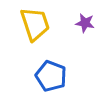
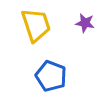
yellow trapezoid: moved 1 px right, 1 px down
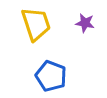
yellow trapezoid: moved 1 px up
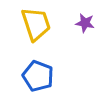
blue pentagon: moved 13 px left
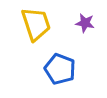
blue pentagon: moved 22 px right, 7 px up
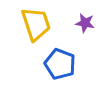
blue pentagon: moved 5 px up
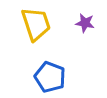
blue pentagon: moved 10 px left, 13 px down
